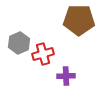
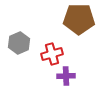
brown pentagon: moved 1 px up
red cross: moved 9 px right
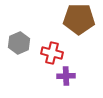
red cross: moved 1 px up; rotated 30 degrees clockwise
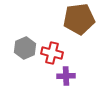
brown pentagon: rotated 8 degrees counterclockwise
gray hexagon: moved 6 px right, 5 px down
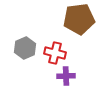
red cross: moved 3 px right
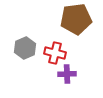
brown pentagon: moved 3 px left
purple cross: moved 1 px right, 2 px up
